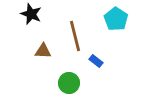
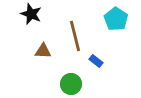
green circle: moved 2 px right, 1 px down
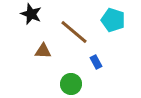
cyan pentagon: moved 3 px left, 1 px down; rotated 15 degrees counterclockwise
brown line: moved 1 px left, 4 px up; rotated 36 degrees counterclockwise
blue rectangle: moved 1 px down; rotated 24 degrees clockwise
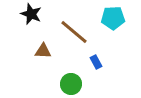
cyan pentagon: moved 2 px up; rotated 20 degrees counterclockwise
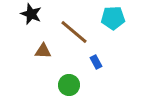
green circle: moved 2 px left, 1 px down
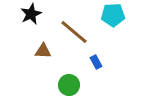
black star: rotated 25 degrees clockwise
cyan pentagon: moved 3 px up
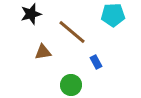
black star: rotated 10 degrees clockwise
brown line: moved 2 px left
brown triangle: moved 1 px down; rotated 12 degrees counterclockwise
green circle: moved 2 px right
